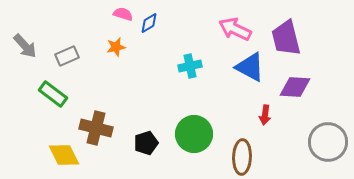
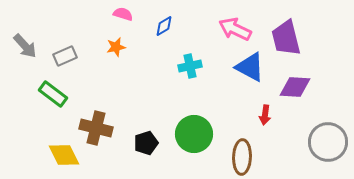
blue diamond: moved 15 px right, 3 px down
gray rectangle: moved 2 px left
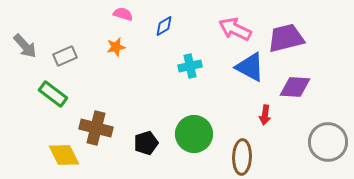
purple trapezoid: rotated 90 degrees clockwise
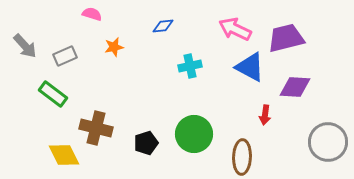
pink semicircle: moved 31 px left
blue diamond: moved 1 px left; rotated 25 degrees clockwise
orange star: moved 2 px left
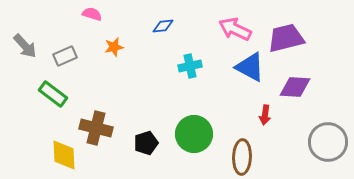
yellow diamond: rotated 24 degrees clockwise
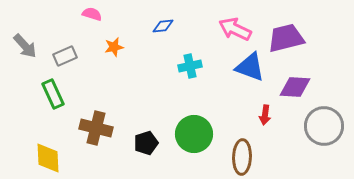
blue triangle: rotated 8 degrees counterclockwise
green rectangle: rotated 28 degrees clockwise
gray circle: moved 4 px left, 16 px up
yellow diamond: moved 16 px left, 3 px down
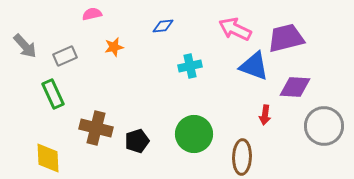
pink semicircle: rotated 30 degrees counterclockwise
blue triangle: moved 4 px right, 1 px up
black pentagon: moved 9 px left, 2 px up
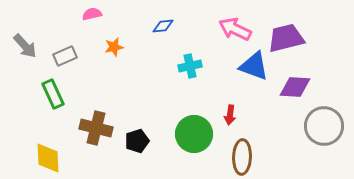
red arrow: moved 35 px left
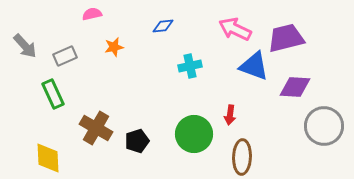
brown cross: rotated 16 degrees clockwise
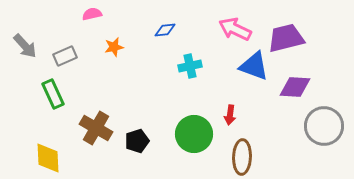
blue diamond: moved 2 px right, 4 px down
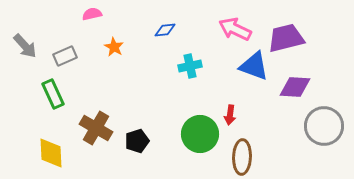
orange star: rotated 30 degrees counterclockwise
green circle: moved 6 px right
yellow diamond: moved 3 px right, 5 px up
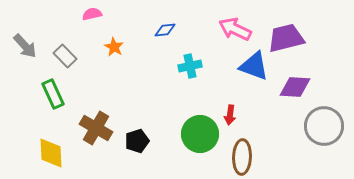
gray rectangle: rotated 70 degrees clockwise
